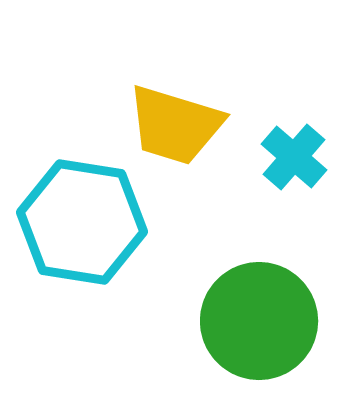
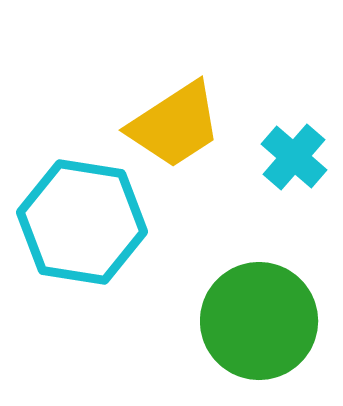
yellow trapezoid: rotated 50 degrees counterclockwise
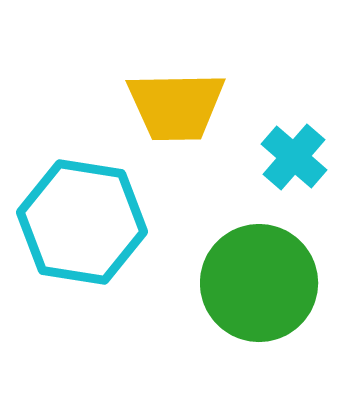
yellow trapezoid: moved 1 px right, 19 px up; rotated 32 degrees clockwise
green circle: moved 38 px up
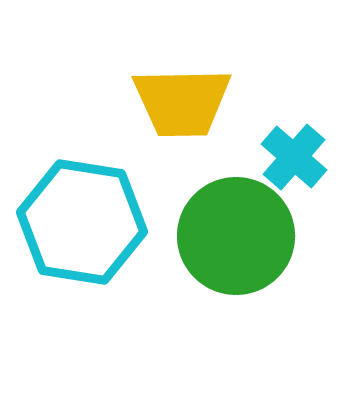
yellow trapezoid: moved 6 px right, 4 px up
green circle: moved 23 px left, 47 px up
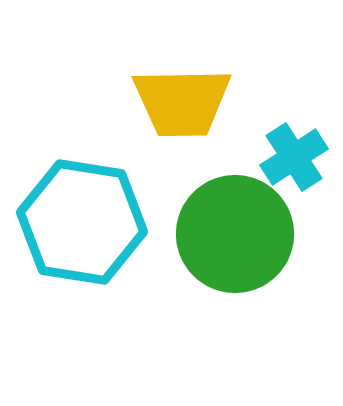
cyan cross: rotated 16 degrees clockwise
green circle: moved 1 px left, 2 px up
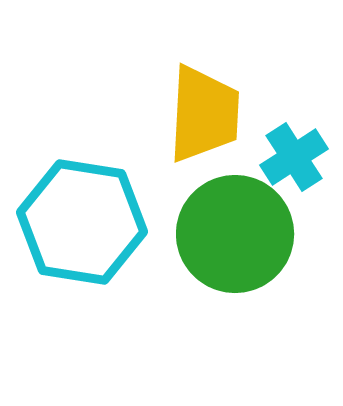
yellow trapezoid: moved 22 px right, 12 px down; rotated 86 degrees counterclockwise
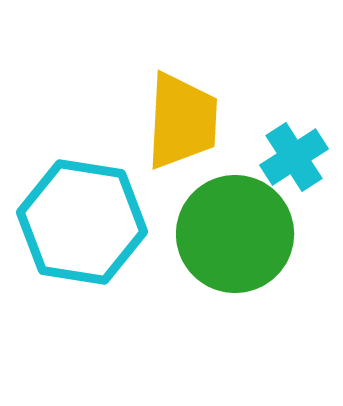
yellow trapezoid: moved 22 px left, 7 px down
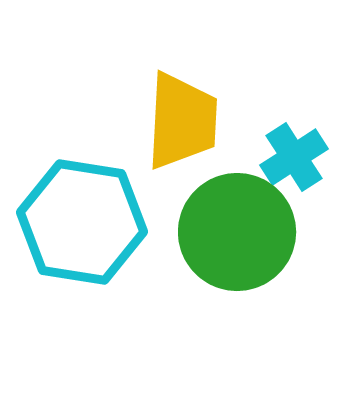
green circle: moved 2 px right, 2 px up
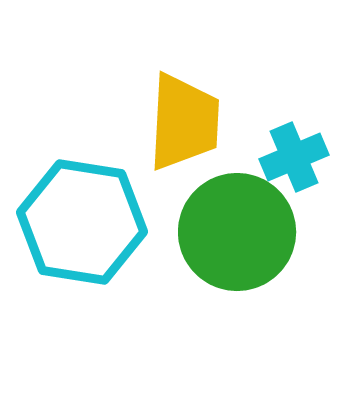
yellow trapezoid: moved 2 px right, 1 px down
cyan cross: rotated 10 degrees clockwise
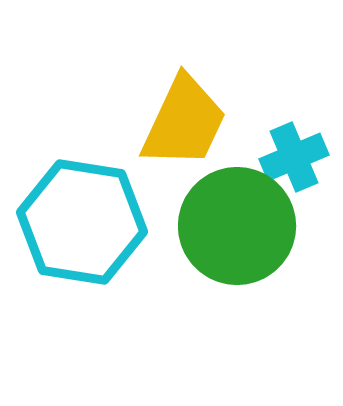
yellow trapezoid: rotated 22 degrees clockwise
green circle: moved 6 px up
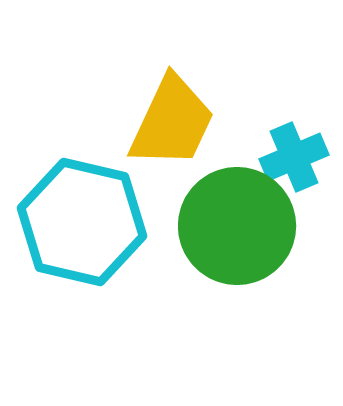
yellow trapezoid: moved 12 px left
cyan hexagon: rotated 4 degrees clockwise
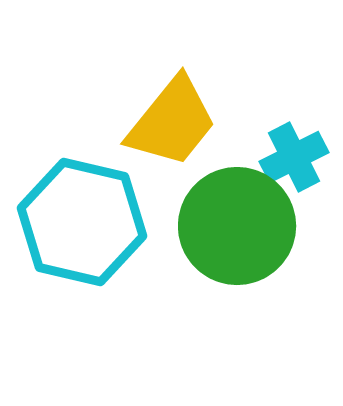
yellow trapezoid: rotated 14 degrees clockwise
cyan cross: rotated 4 degrees counterclockwise
